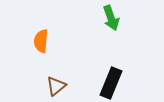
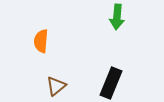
green arrow: moved 6 px right, 1 px up; rotated 25 degrees clockwise
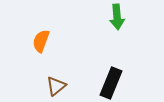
green arrow: rotated 10 degrees counterclockwise
orange semicircle: rotated 15 degrees clockwise
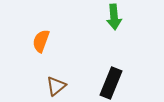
green arrow: moved 3 px left
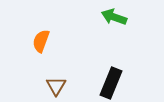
green arrow: rotated 115 degrees clockwise
brown triangle: rotated 20 degrees counterclockwise
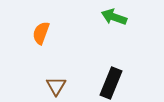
orange semicircle: moved 8 px up
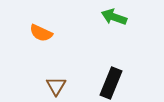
orange semicircle: rotated 85 degrees counterclockwise
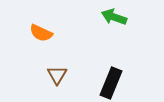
brown triangle: moved 1 px right, 11 px up
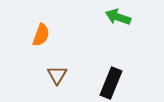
green arrow: moved 4 px right
orange semicircle: moved 2 px down; rotated 95 degrees counterclockwise
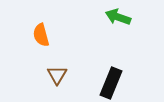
orange semicircle: rotated 145 degrees clockwise
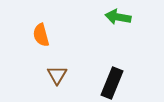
green arrow: rotated 10 degrees counterclockwise
black rectangle: moved 1 px right
